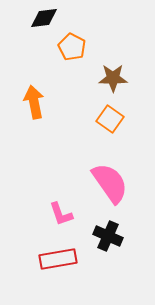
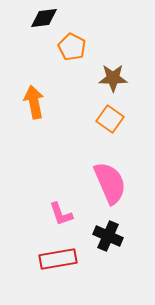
pink semicircle: rotated 12 degrees clockwise
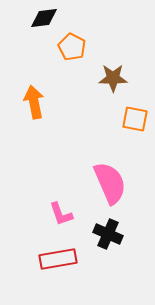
orange square: moved 25 px right; rotated 24 degrees counterclockwise
black cross: moved 2 px up
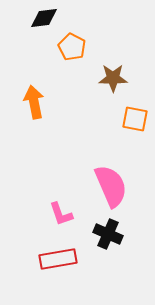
pink semicircle: moved 1 px right, 3 px down
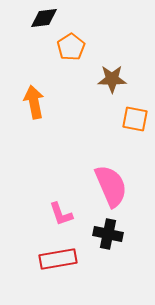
orange pentagon: moved 1 px left; rotated 12 degrees clockwise
brown star: moved 1 px left, 1 px down
black cross: rotated 12 degrees counterclockwise
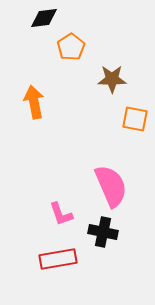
black cross: moved 5 px left, 2 px up
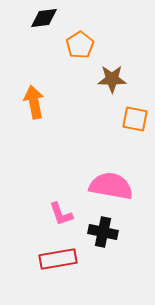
orange pentagon: moved 9 px right, 2 px up
pink semicircle: rotated 57 degrees counterclockwise
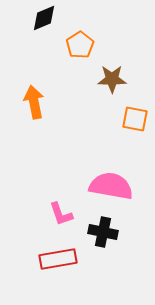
black diamond: rotated 16 degrees counterclockwise
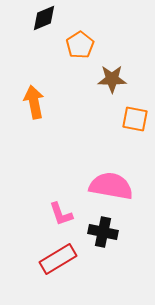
red rectangle: rotated 21 degrees counterclockwise
